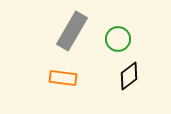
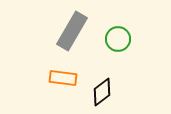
black diamond: moved 27 px left, 16 px down
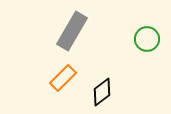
green circle: moved 29 px right
orange rectangle: rotated 52 degrees counterclockwise
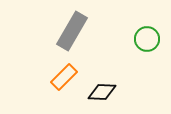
orange rectangle: moved 1 px right, 1 px up
black diamond: rotated 40 degrees clockwise
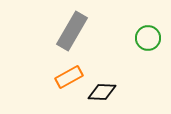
green circle: moved 1 px right, 1 px up
orange rectangle: moved 5 px right; rotated 16 degrees clockwise
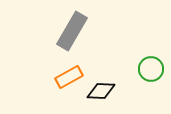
green circle: moved 3 px right, 31 px down
black diamond: moved 1 px left, 1 px up
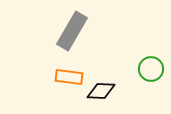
orange rectangle: rotated 36 degrees clockwise
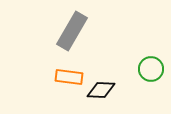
black diamond: moved 1 px up
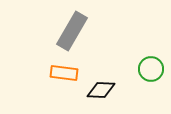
orange rectangle: moved 5 px left, 4 px up
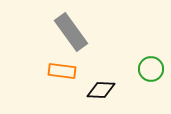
gray rectangle: moved 1 px left, 1 px down; rotated 66 degrees counterclockwise
orange rectangle: moved 2 px left, 2 px up
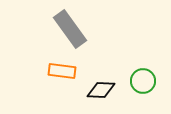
gray rectangle: moved 1 px left, 3 px up
green circle: moved 8 px left, 12 px down
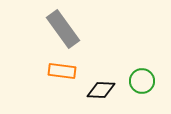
gray rectangle: moved 7 px left
green circle: moved 1 px left
